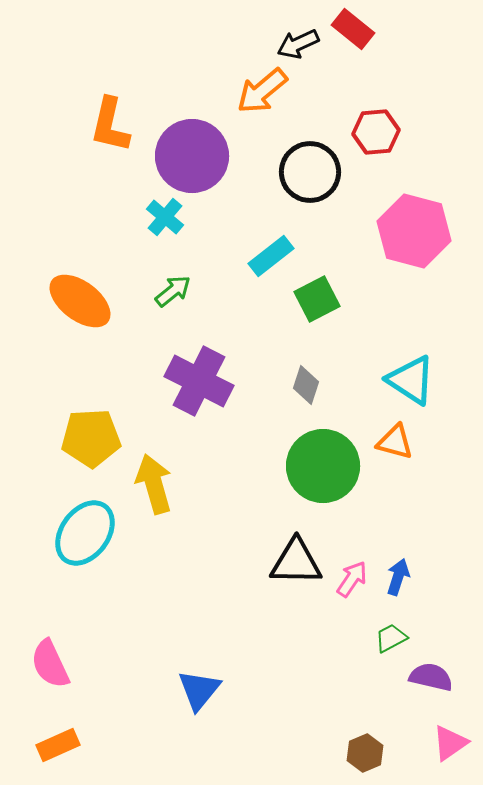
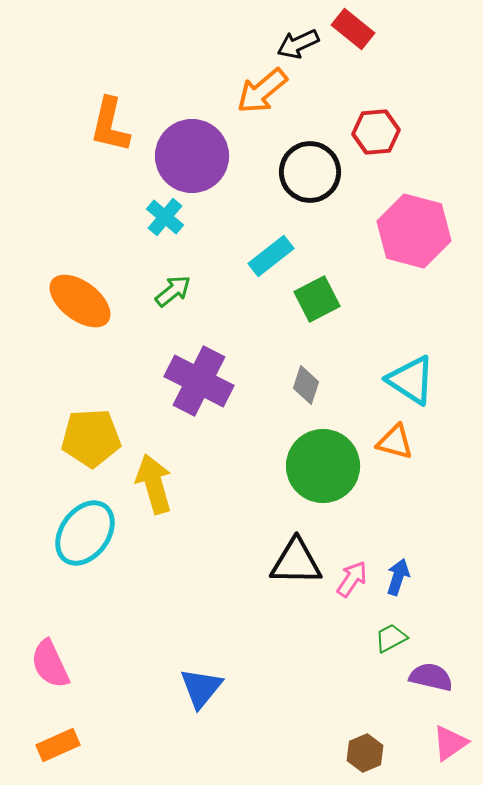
blue triangle: moved 2 px right, 2 px up
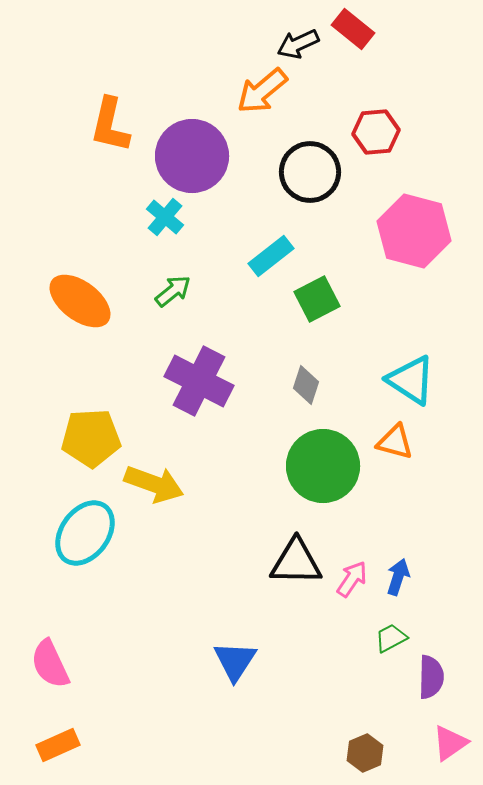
yellow arrow: rotated 126 degrees clockwise
purple semicircle: rotated 78 degrees clockwise
blue triangle: moved 34 px right, 27 px up; rotated 6 degrees counterclockwise
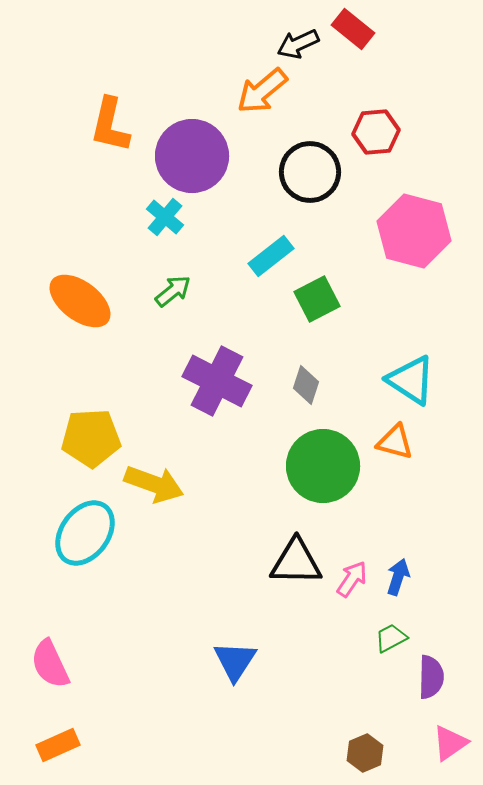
purple cross: moved 18 px right
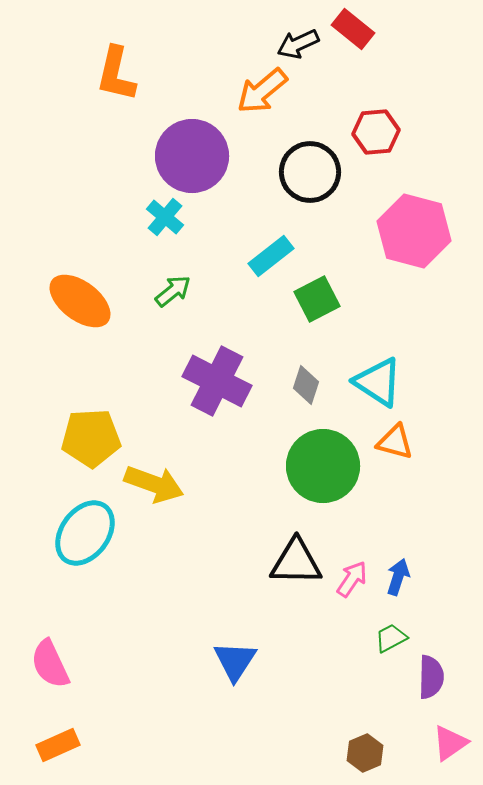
orange L-shape: moved 6 px right, 51 px up
cyan triangle: moved 33 px left, 2 px down
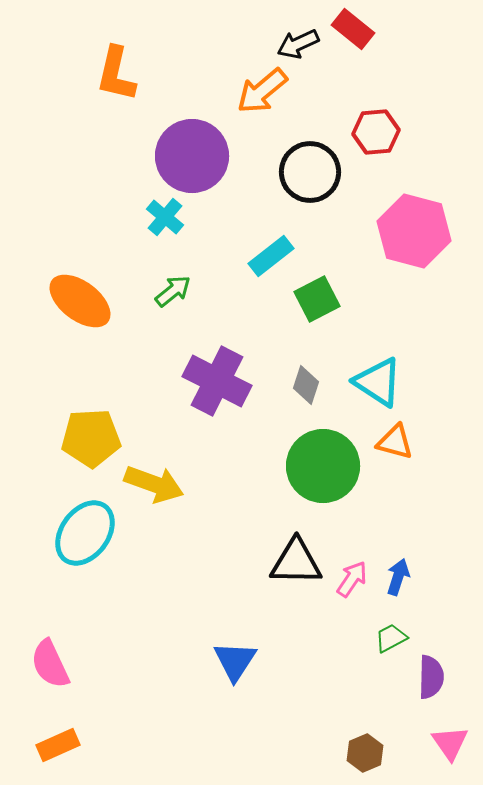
pink triangle: rotated 30 degrees counterclockwise
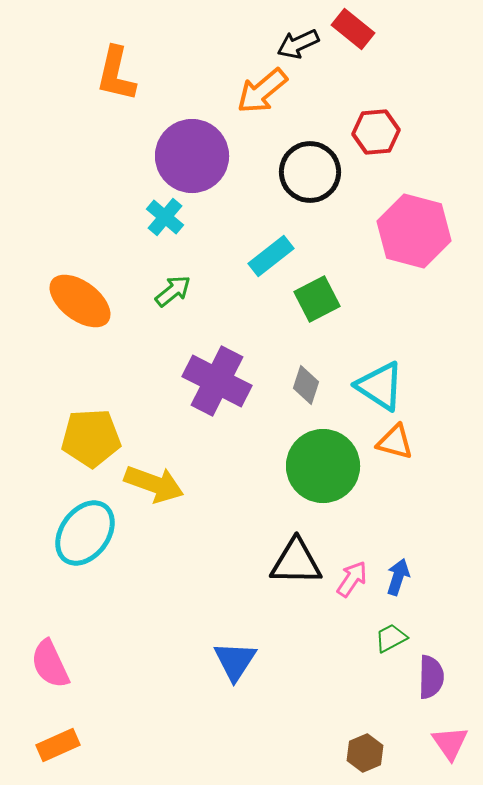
cyan triangle: moved 2 px right, 4 px down
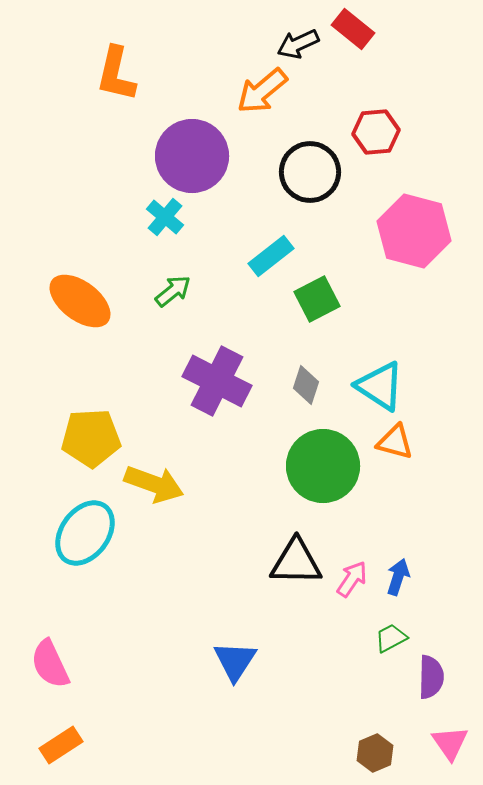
orange rectangle: moved 3 px right; rotated 9 degrees counterclockwise
brown hexagon: moved 10 px right
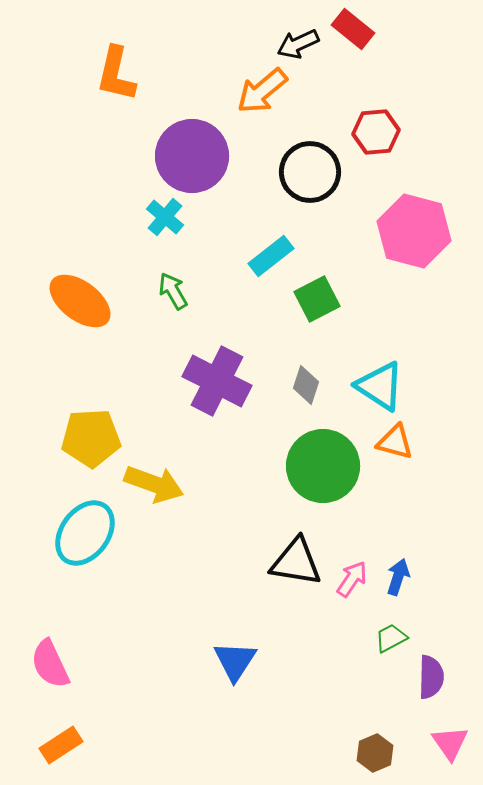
green arrow: rotated 81 degrees counterclockwise
black triangle: rotated 8 degrees clockwise
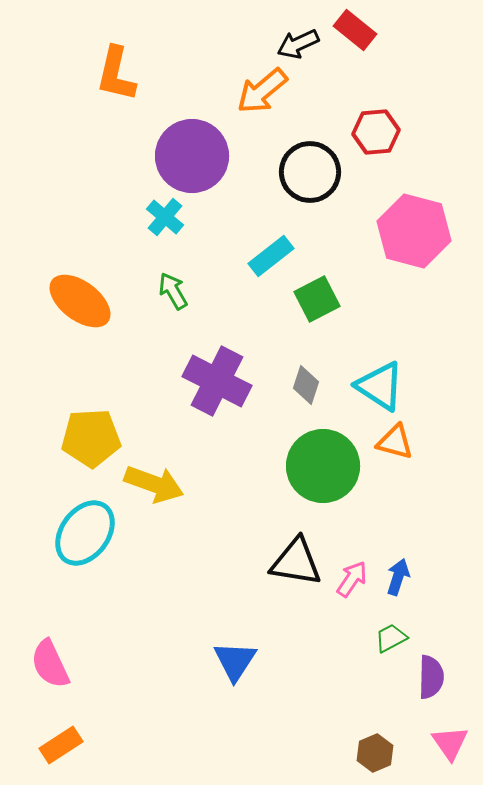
red rectangle: moved 2 px right, 1 px down
